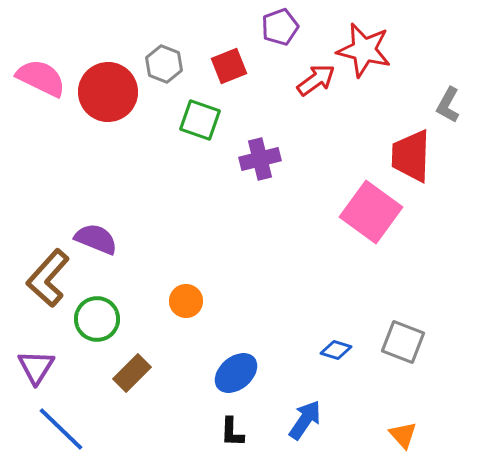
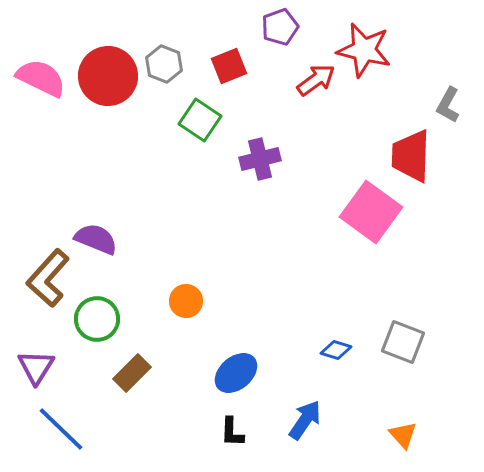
red circle: moved 16 px up
green square: rotated 15 degrees clockwise
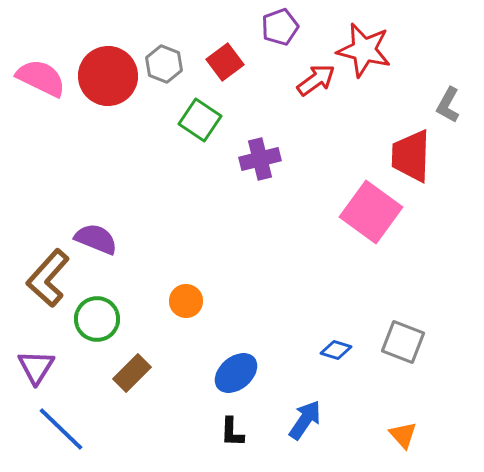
red square: moved 4 px left, 4 px up; rotated 15 degrees counterclockwise
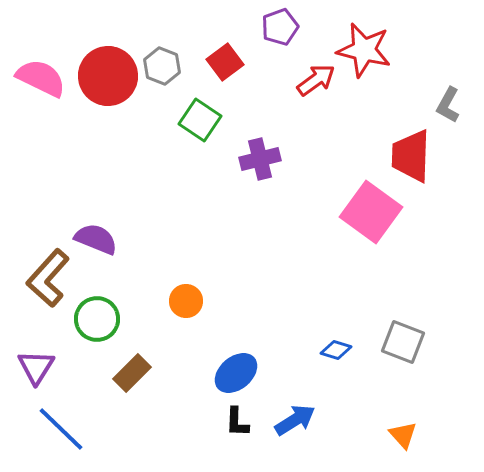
gray hexagon: moved 2 px left, 2 px down
blue arrow: moved 10 px left; rotated 24 degrees clockwise
black L-shape: moved 5 px right, 10 px up
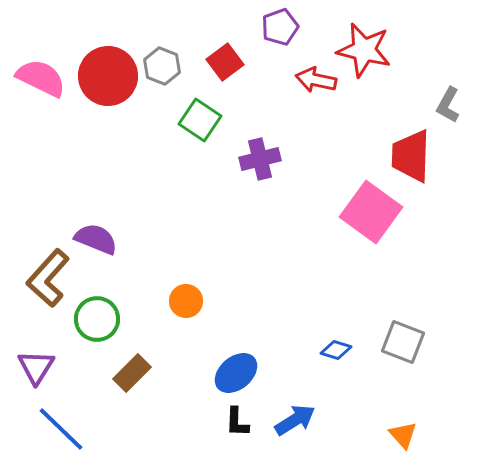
red arrow: rotated 132 degrees counterclockwise
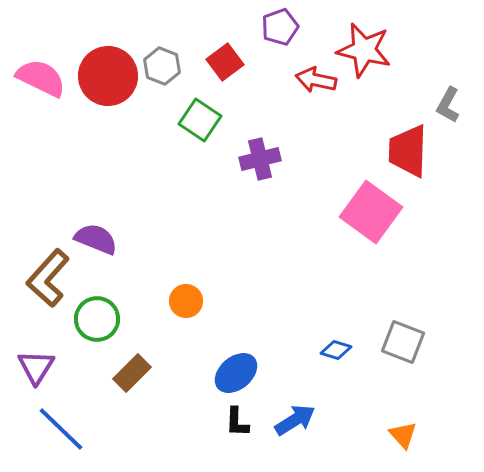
red trapezoid: moved 3 px left, 5 px up
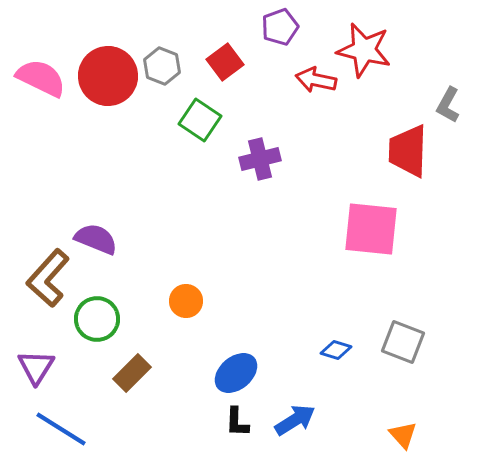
pink square: moved 17 px down; rotated 30 degrees counterclockwise
blue line: rotated 12 degrees counterclockwise
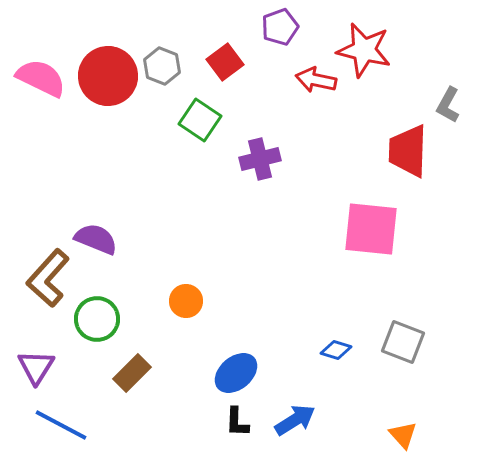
blue line: moved 4 px up; rotated 4 degrees counterclockwise
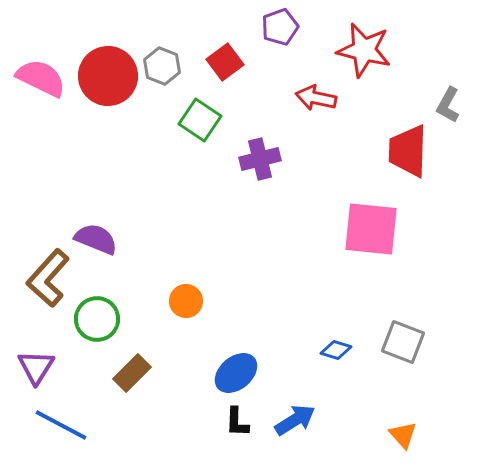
red arrow: moved 18 px down
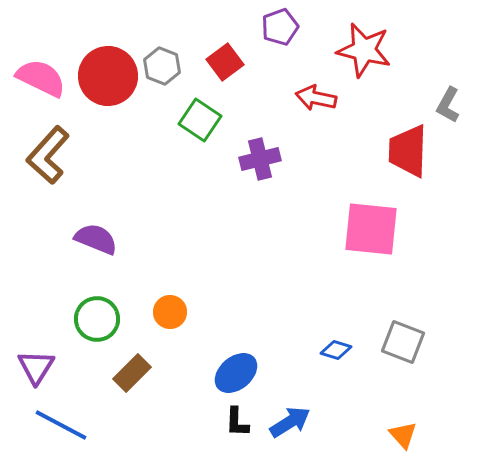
brown L-shape: moved 123 px up
orange circle: moved 16 px left, 11 px down
blue arrow: moved 5 px left, 2 px down
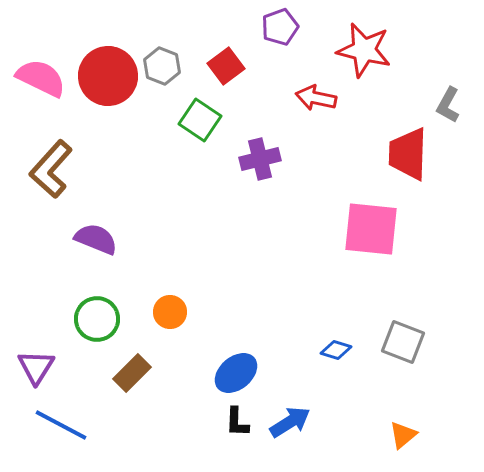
red square: moved 1 px right, 4 px down
red trapezoid: moved 3 px down
brown L-shape: moved 3 px right, 14 px down
orange triangle: rotated 32 degrees clockwise
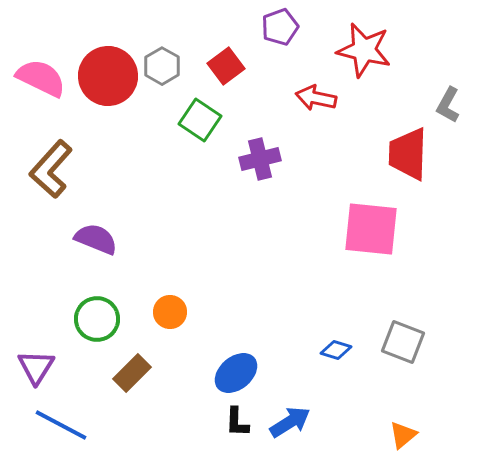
gray hexagon: rotated 9 degrees clockwise
